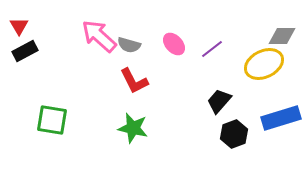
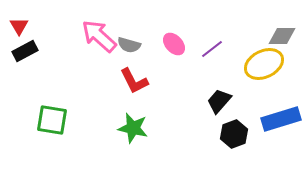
blue rectangle: moved 1 px down
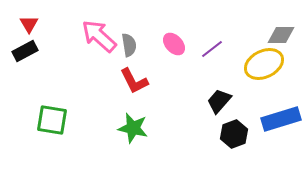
red triangle: moved 10 px right, 2 px up
gray diamond: moved 1 px left, 1 px up
gray semicircle: rotated 115 degrees counterclockwise
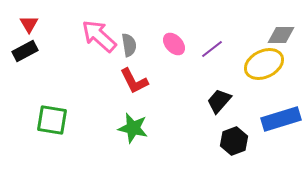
black hexagon: moved 7 px down
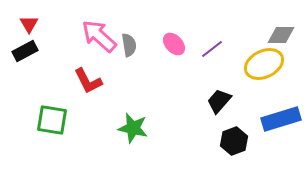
red L-shape: moved 46 px left
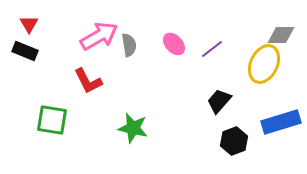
pink arrow: rotated 108 degrees clockwise
black rectangle: rotated 50 degrees clockwise
yellow ellipse: rotated 39 degrees counterclockwise
blue rectangle: moved 3 px down
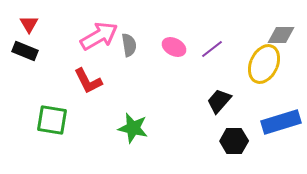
pink ellipse: moved 3 px down; rotated 20 degrees counterclockwise
black hexagon: rotated 20 degrees clockwise
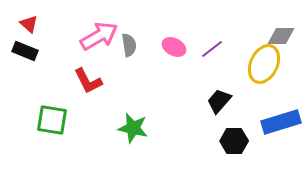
red triangle: rotated 18 degrees counterclockwise
gray diamond: moved 1 px down
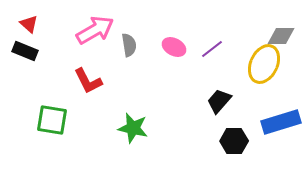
pink arrow: moved 4 px left, 6 px up
